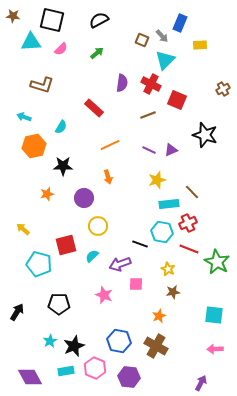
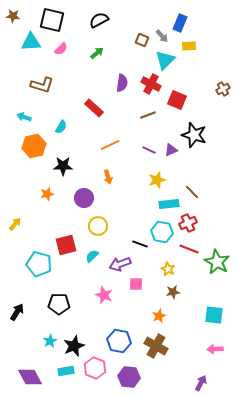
yellow rectangle at (200, 45): moved 11 px left, 1 px down
black star at (205, 135): moved 11 px left
yellow arrow at (23, 229): moved 8 px left, 5 px up; rotated 88 degrees clockwise
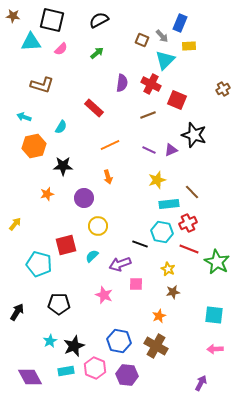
purple hexagon at (129, 377): moved 2 px left, 2 px up
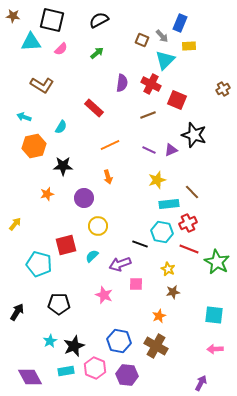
brown L-shape at (42, 85): rotated 15 degrees clockwise
